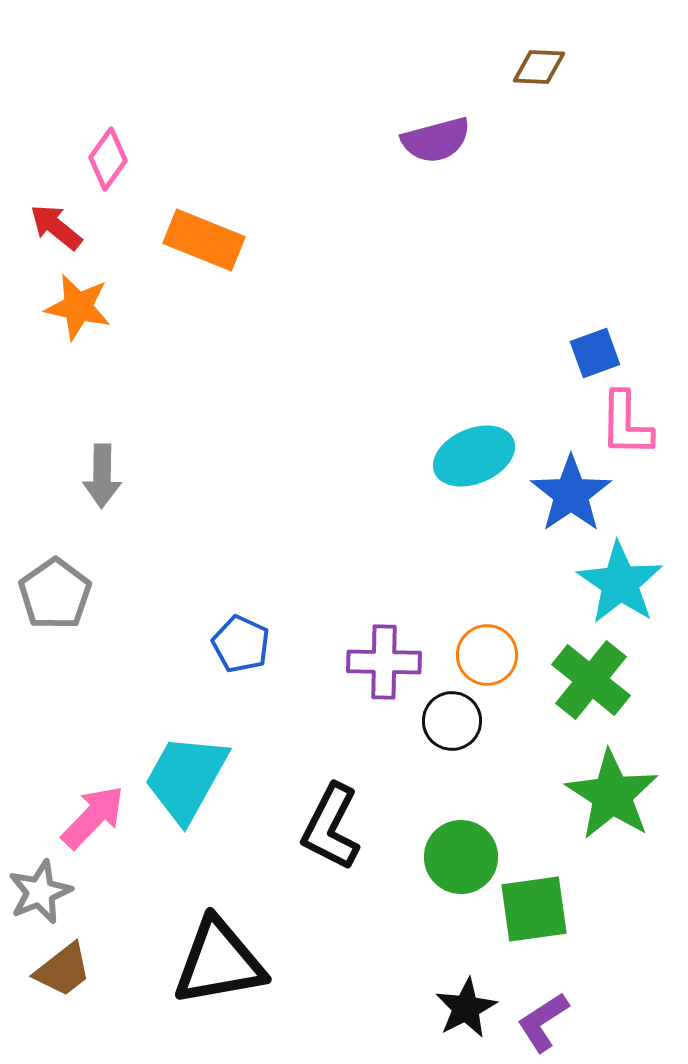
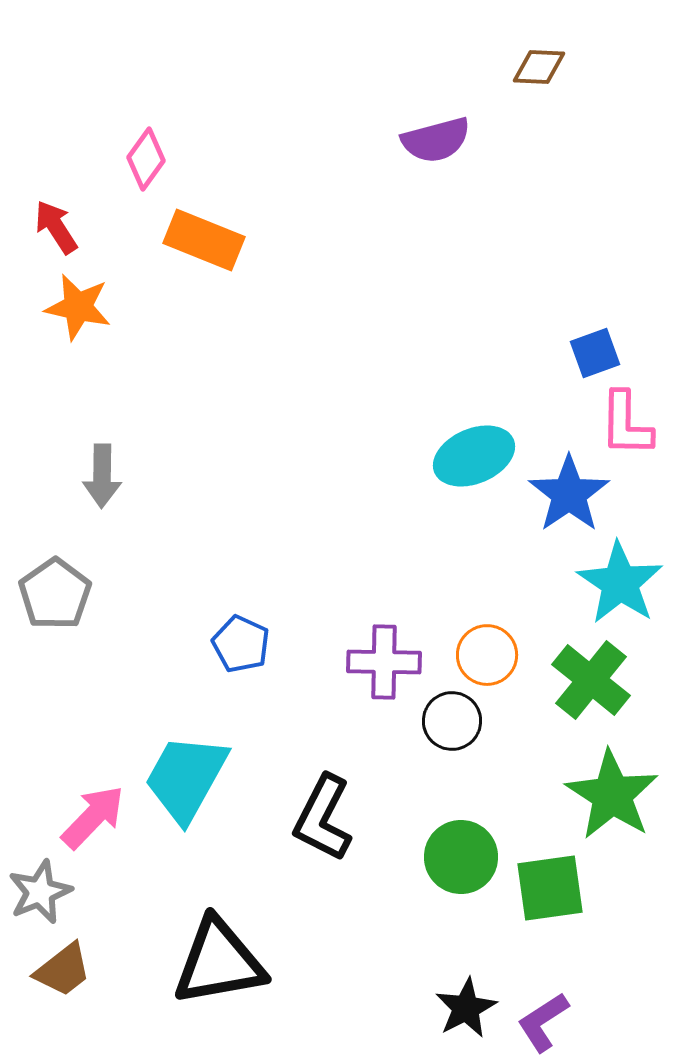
pink diamond: moved 38 px right
red arrow: rotated 18 degrees clockwise
blue star: moved 2 px left
black L-shape: moved 8 px left, 9 px up
green square: moved 16 px right, 21 px up
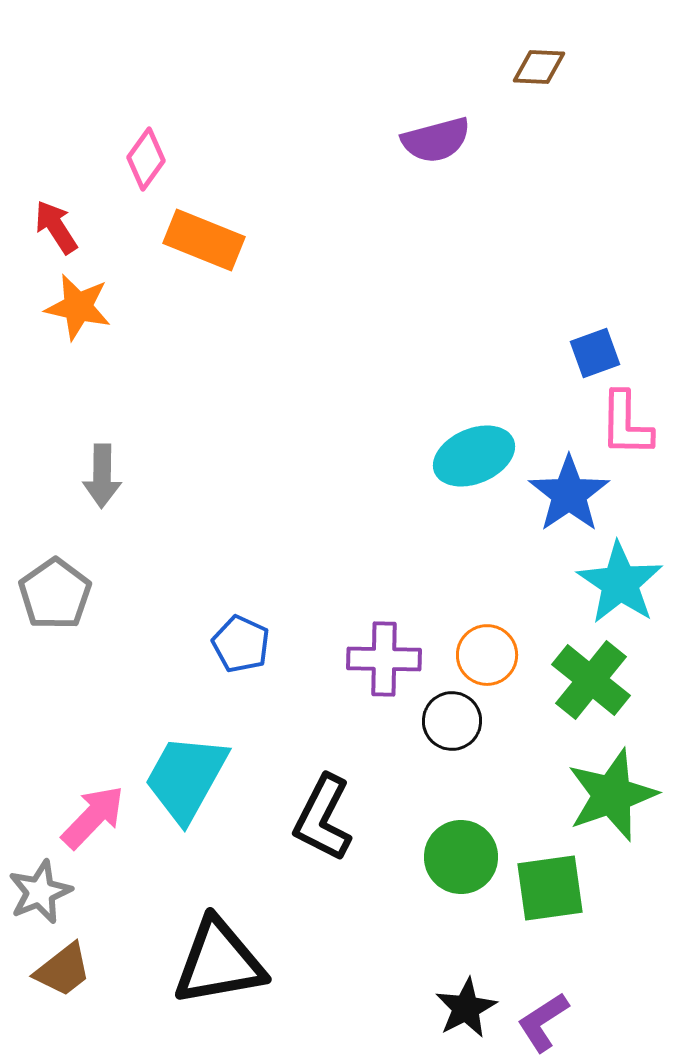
purple cross: moved 3 px up
green star: rotated 20 degrees clockwise
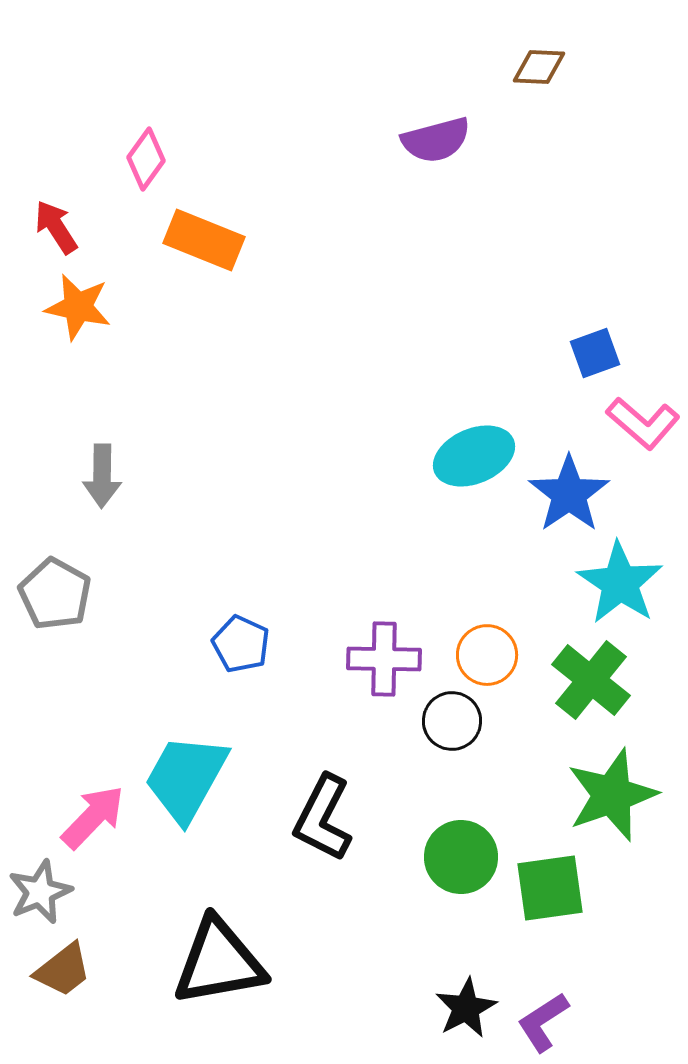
pink L-shape: moved 17 px right, 1 px up; rotated 50 degrees counterclockwise
gray pentagon: rotated 8 degrees counterclockwise
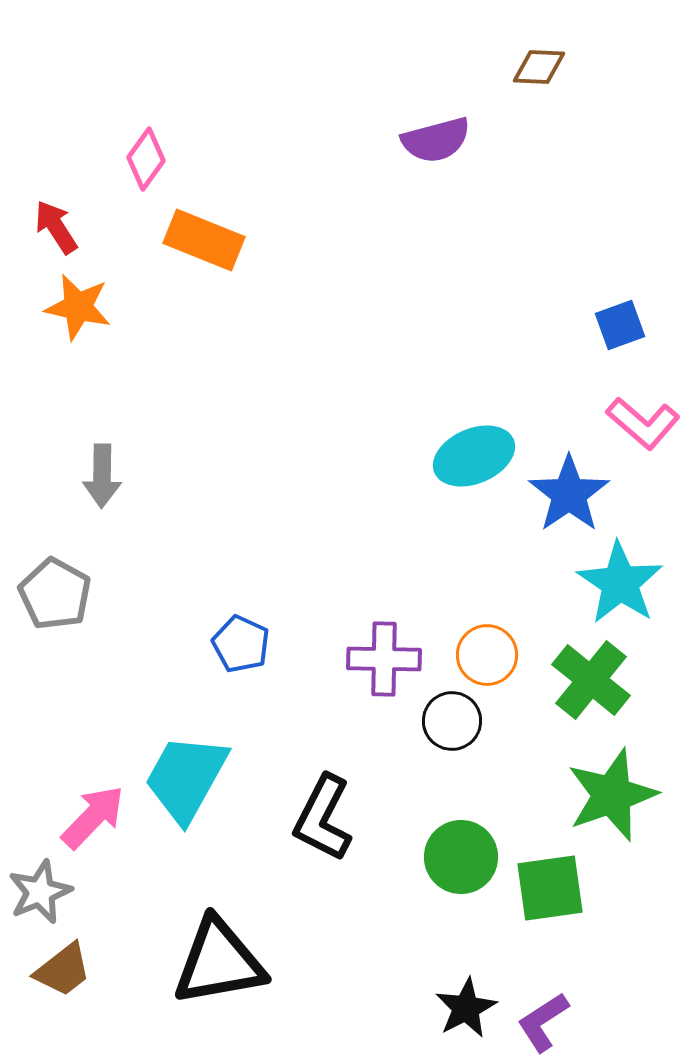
blue square: moved 25 px right, 28 px up
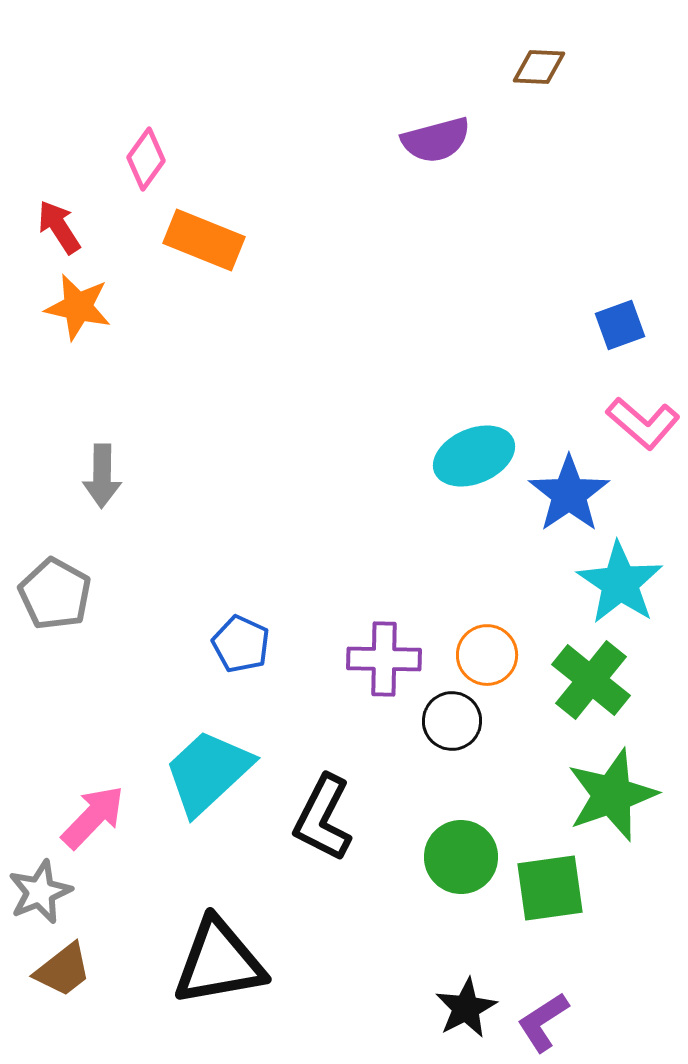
red arrow: moved 3 px right
cyan trapezoid: moved 22 px right, 6 px up; rotated 18 degrees clockwise
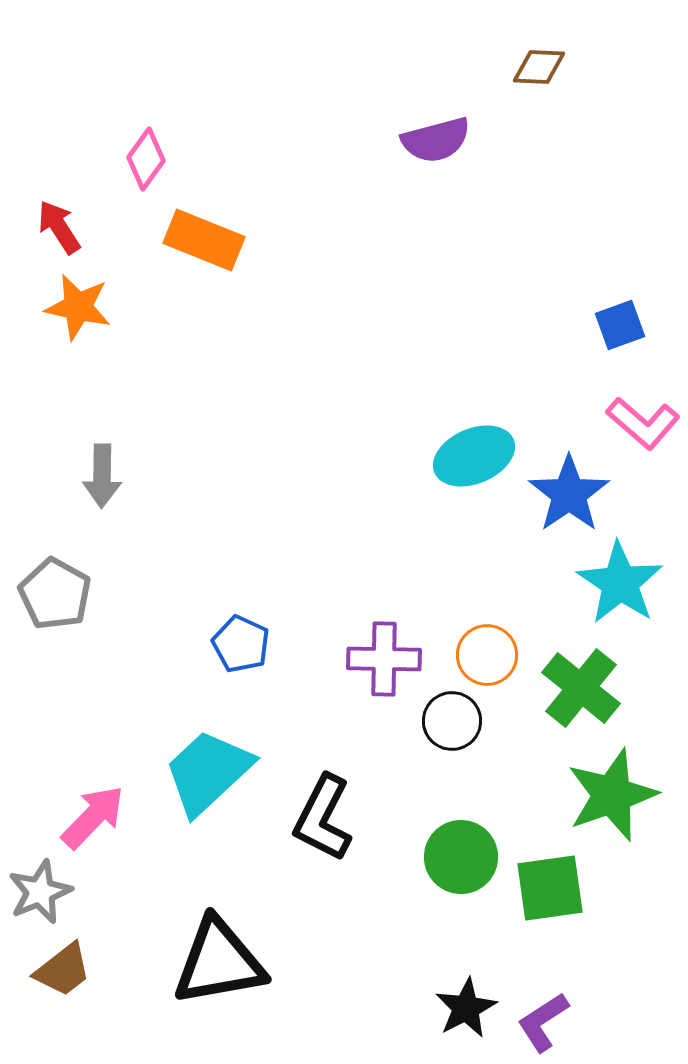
green cross: moved 10 px left, 8 px down
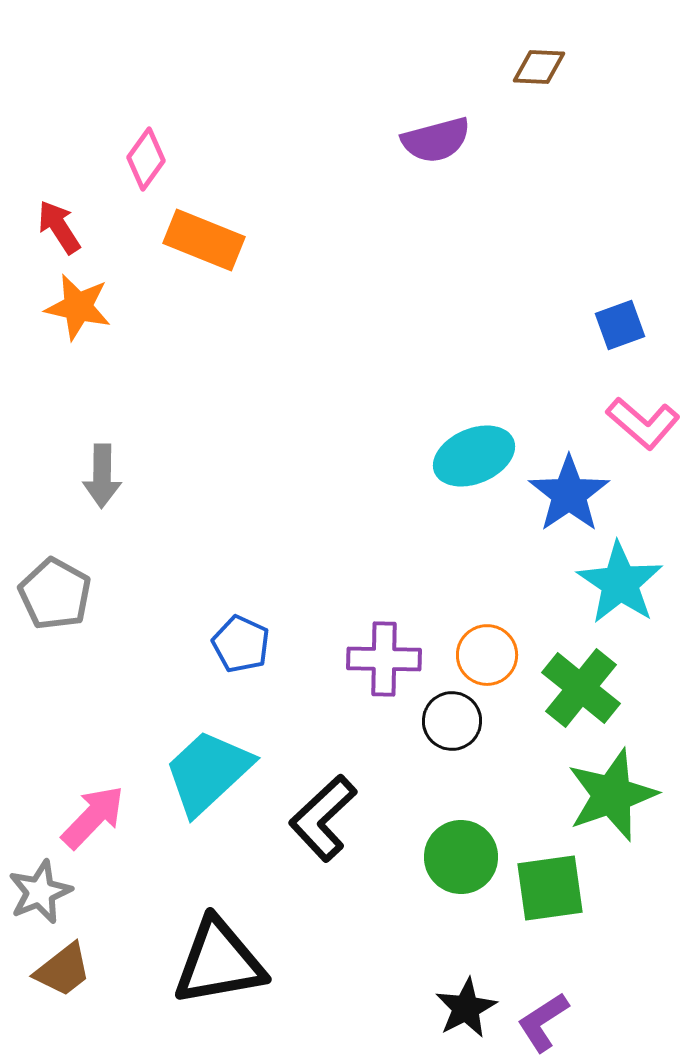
black L-shape: rotated 20 degrees clockwise
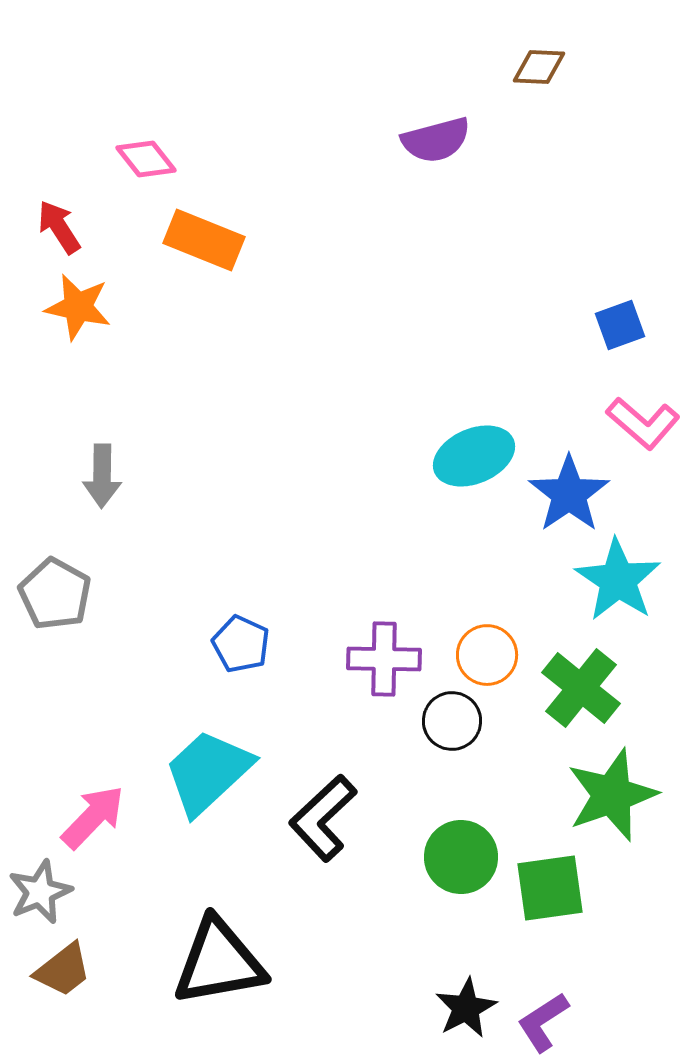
pink diamond: rotated 74 degrees counterclockwise
cyan star: moved 2 px left, 3 px up
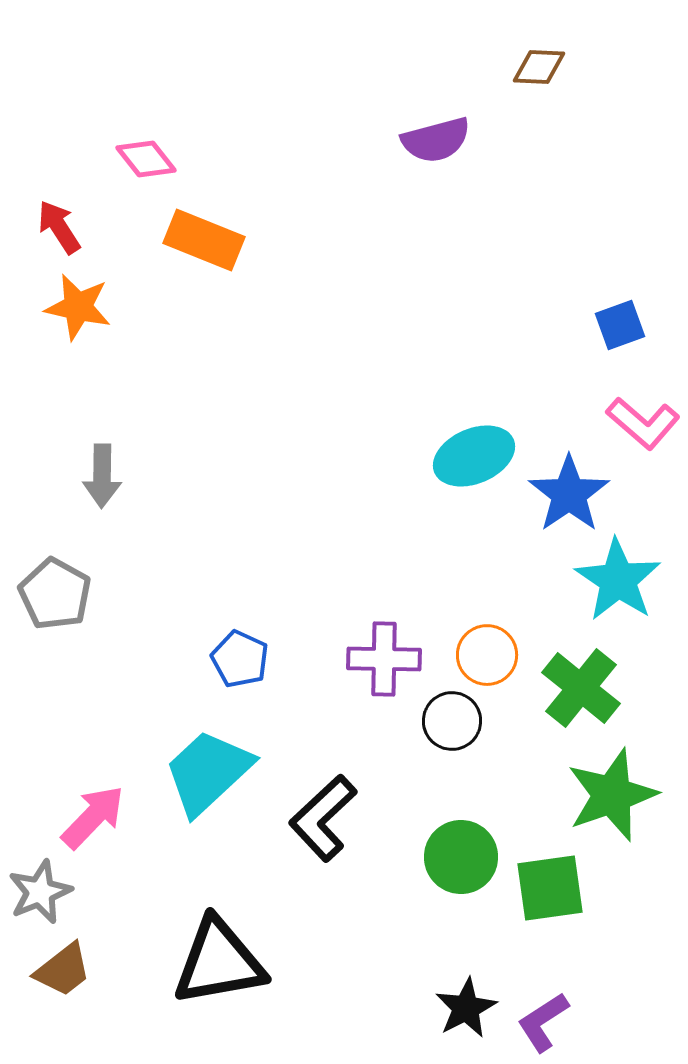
blue pentagon: moved 1 px left, 15 px down
